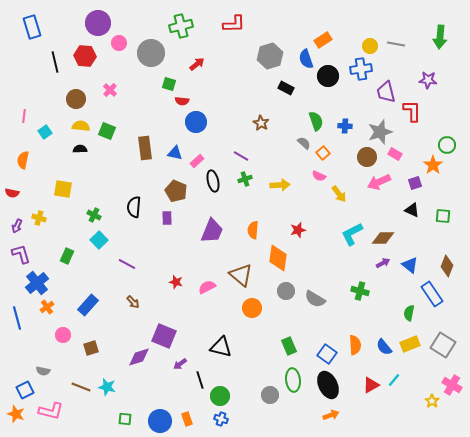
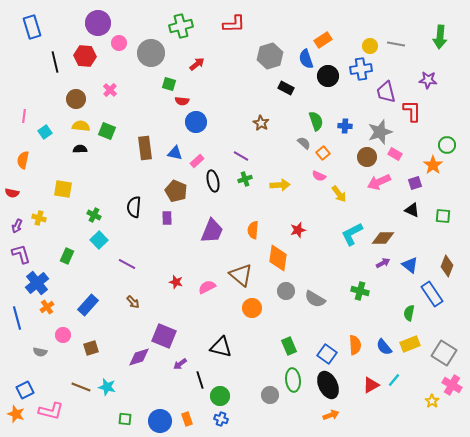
gray square at (443, 345): moved 1 px right, 8 px down
gray semicircle at (43, 371): moved 3 px left, 19 px up
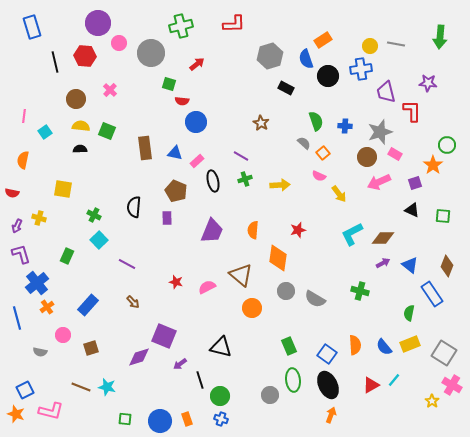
purple star at (428, 80): moved 3 px down
orange arrow at (331, 415): rotated 49 degrees counterclockwise
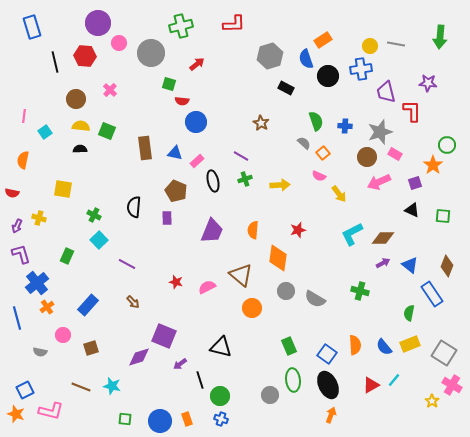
cyan star at (107, 387): moved 5 px right, 1 px up
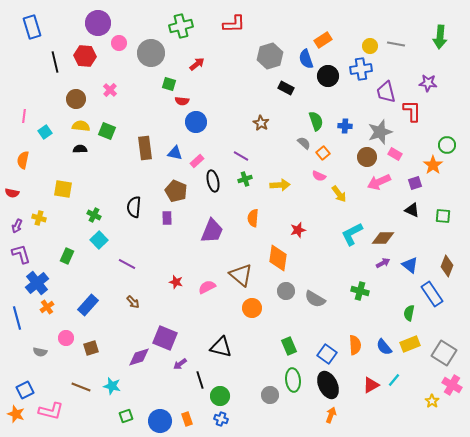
orange semicircle at (253, 230): moved 12 px up
pink circle at (63, 335): moved 3 px right, 3 px down
purple square at (164, 336): moved 1 px right, 2 px down
green square at (125, 419): moved 1 px right, 3 px up; rotated 24 degrees counterclockwise
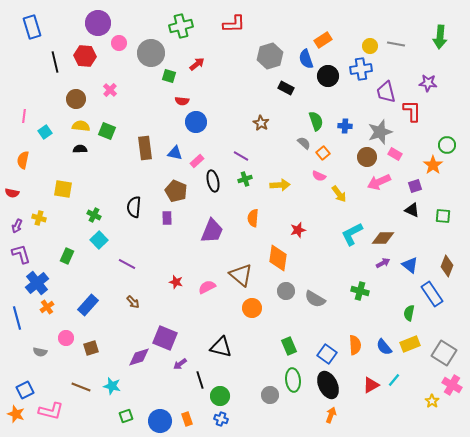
green square at (169, 84): moved 8 px up
purple square at (415, 183): moved 3 px down
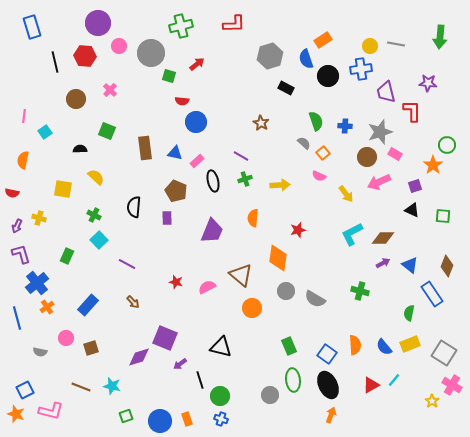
pink circle at (119, 43): moved 3 px down
yellow semicircle at (81, 126): moved 15 px right, 51 px down; rotated 36 degrees clockwise
yellow arrow at (339, 194): moved 7 px right
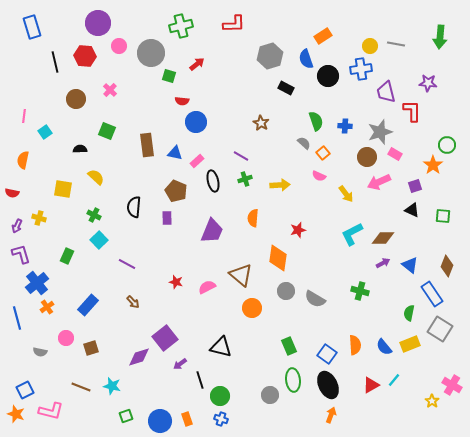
orange rectangle at (323, 40): moved 4 px up
brown rectangle at (145, 148): moved 2 px right, 3 px up
purple square at (165, 338): rotated 30 degrees clockwise
gray square at (444, 353): moved 4 px left, 24 px up
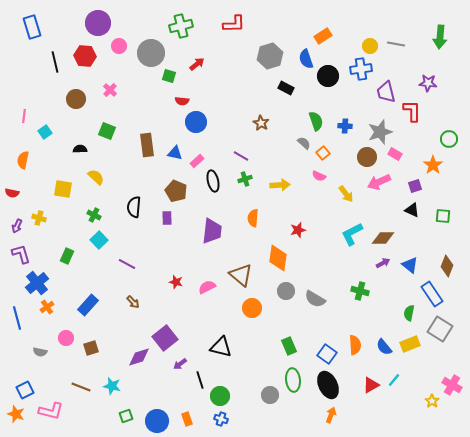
green circle at (447, 145): moved 2 px right, 6 px up
purple trapezoid at (212, 231): rotated 16 degrees counterclockwise
blue circle at (160, 421): moved 3 px left
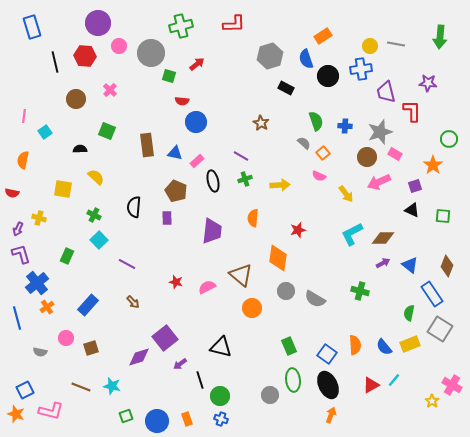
purple arrow at (17, 226): moved 1 px right, 3 px down
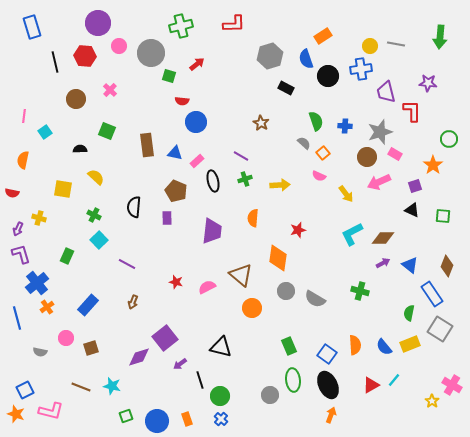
brown arrow at (133, 302): rotated 64 degrees clockwise
blue cross at (221, 419): rotated 24 degrees clockwise
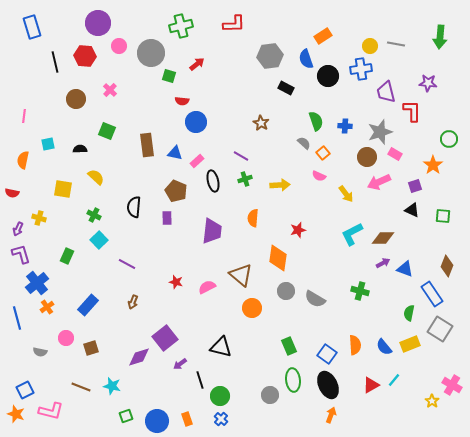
gray hexagon at (270, 56): rotated 10 degrees clockwise
cyan square at (45, 132): moved 3 px right, 12 px down; rotated 24 degrees clockwise
blue triangle at (410, 265): moved 5 px left, 4 px down; rotated 18 degrees counterclockwise
